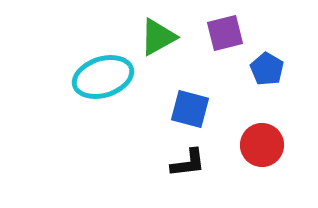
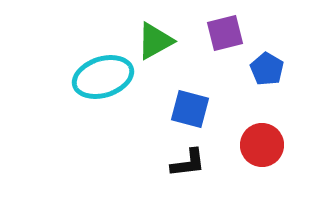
green triangle: moved 3 px left, 4 px down
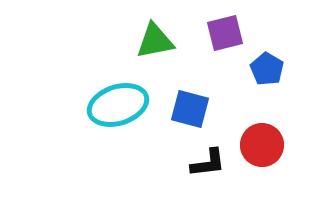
green triangle: rotated 18 degrees clockwise
cyan ellipse: moved 15 px right, 28 px down
black L-shape: moved 20 px right
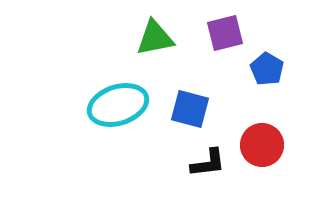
green triangle: moved 3 px up
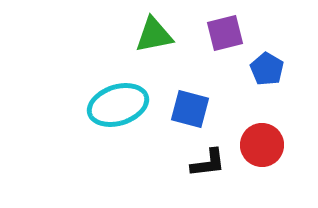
green triangle: moved 1 px left, 3 px up
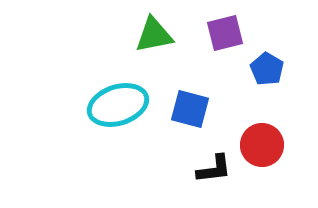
black L-shape: moved 6 px right, 6 px down
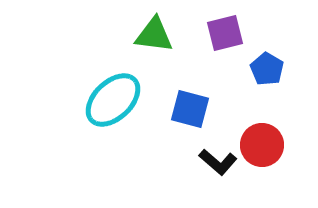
green triangle: rotated 18 degrees clockwise
cyan ellipse: moved 5 px left, 5 px up; rotated 26 degrees counterclockwise
black L-shape: moved 4 px right, 7 px up; rotated 48 degrees clockwise
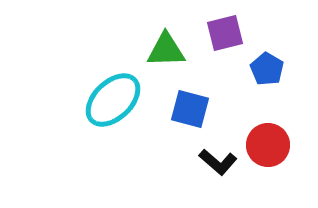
green triangle: moved 12 px right, 15 px down; rotated 9 degrees counterclockwise
red circle: moved 6 px right
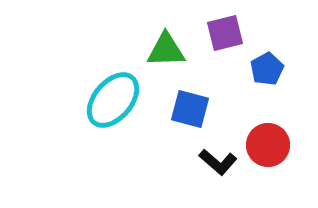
blue pentagon: rotated 12 degrees clockwise
cyan ellipse: rotated 6 degrees counterclockwise
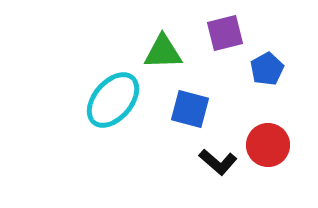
green triangle: moved 3 px left, 2 px down
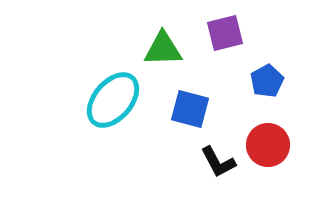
green triangle: moved 3 px up
blue pentagon: moved 12 px down
black L-shape: rotated 21 degrees clockwise
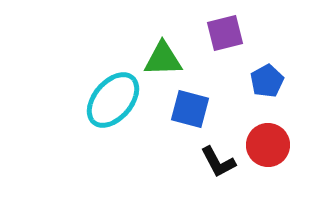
green triangle: moved 10 px down
